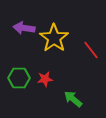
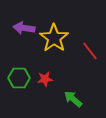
red line: moved 1 px left, 1 px down
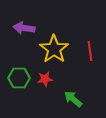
yellow star: moved 11 px down
red line: rotated 30 degrees clockwise
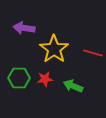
red line: moved 3 px right, 2 px down; rotated 66 degrees counterclockwise
green arrow: moved 13 px up; rotated 18 degrees counterclockwise
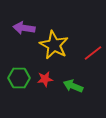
yellow star: moved 4 px up; rotated 8 degrees counterclockwise
red line: rotated 54 degrees counterclockwise
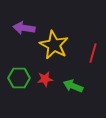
red line: rotated 36 degrees counterclockwise
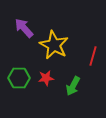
purple arrow: rotated 40 degrees clockwise
red line: moved 3 px down
red star: moved 1 px right, 1 px up
green arrow: rotated 84 degrees counterclockwise
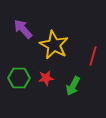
purple arrow: moved 1 px left, 1 px down
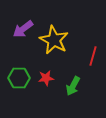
purple arrow: rotated 85 degrees counterclockwise
yellow star: moved 5 px up
